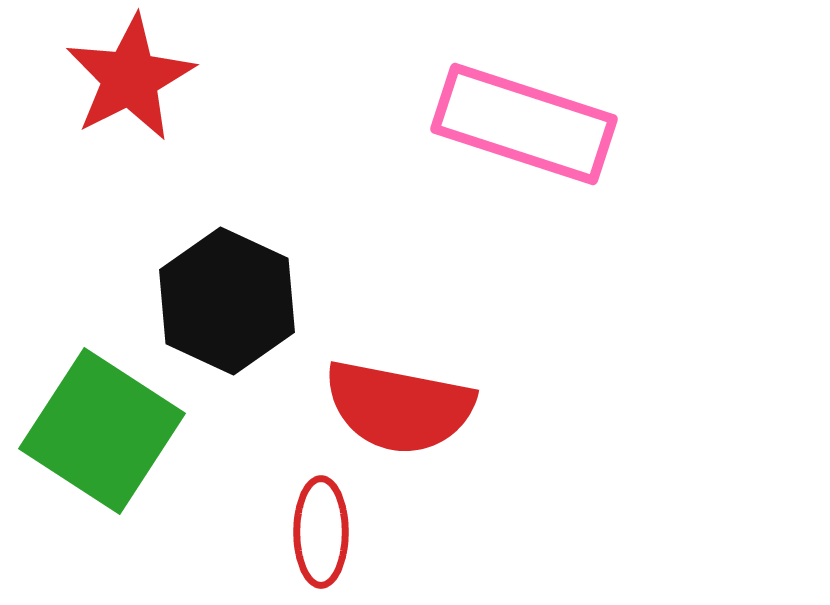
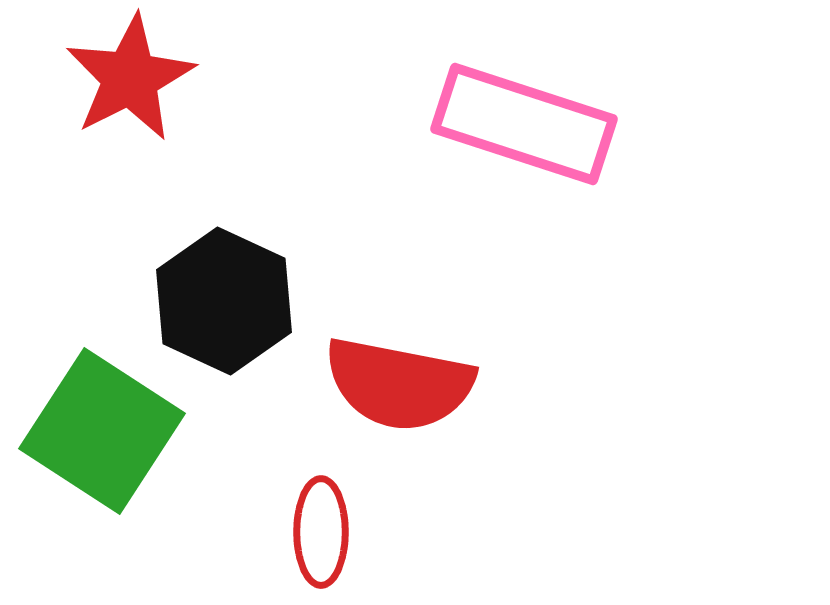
black hexagon: moved 3 px left
red semicircle: moved 23 px up
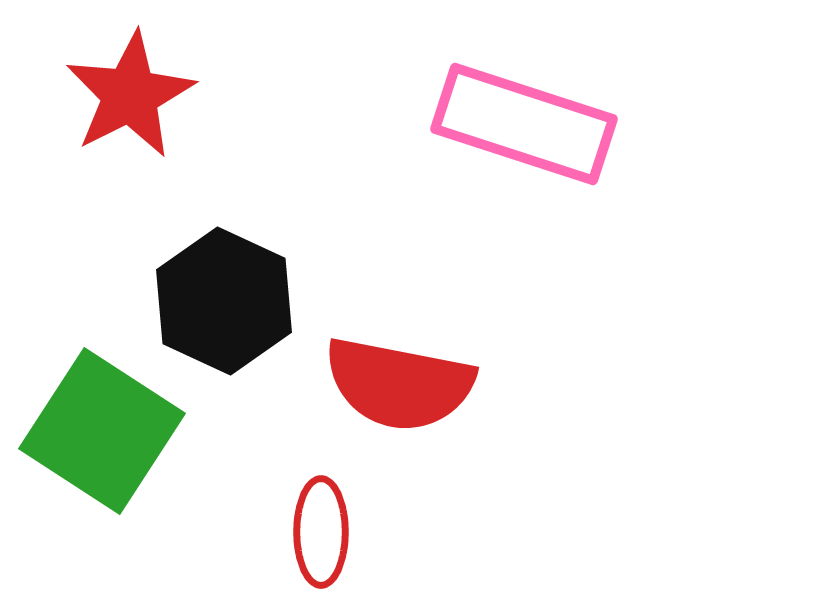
red star: moved 17 px down
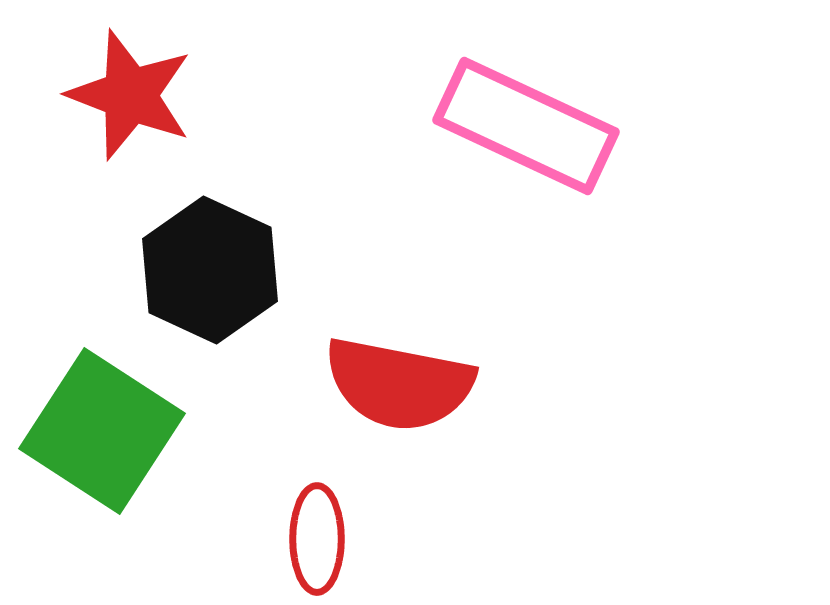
red star: rotated 24 degrees counterclockwise
pink rectangle: moved 2 px right, 2 px down; rotated 7 degrees clockwise
black hexagon: moved 14 px left, 31 px up
red ellipse: moved 4 px left, 7 px down
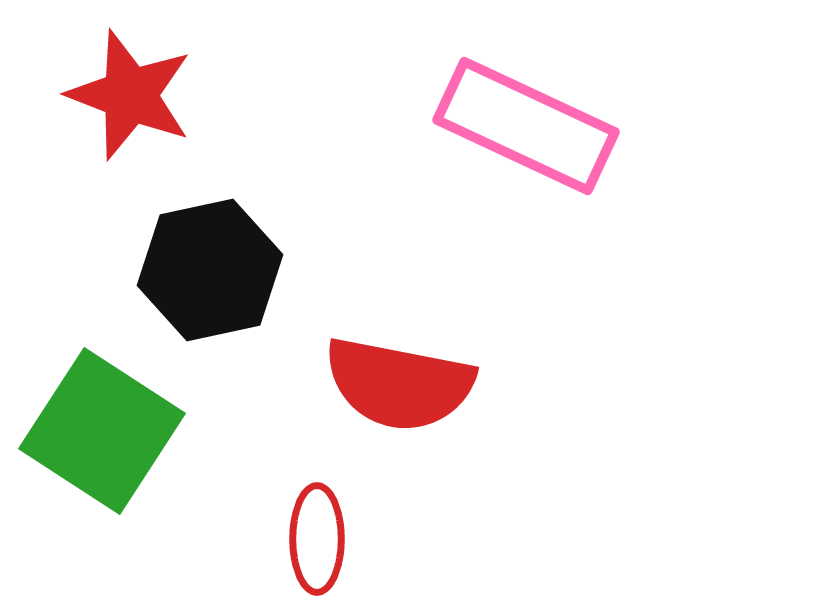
black hexagon: rotated 23 degrees clockwise
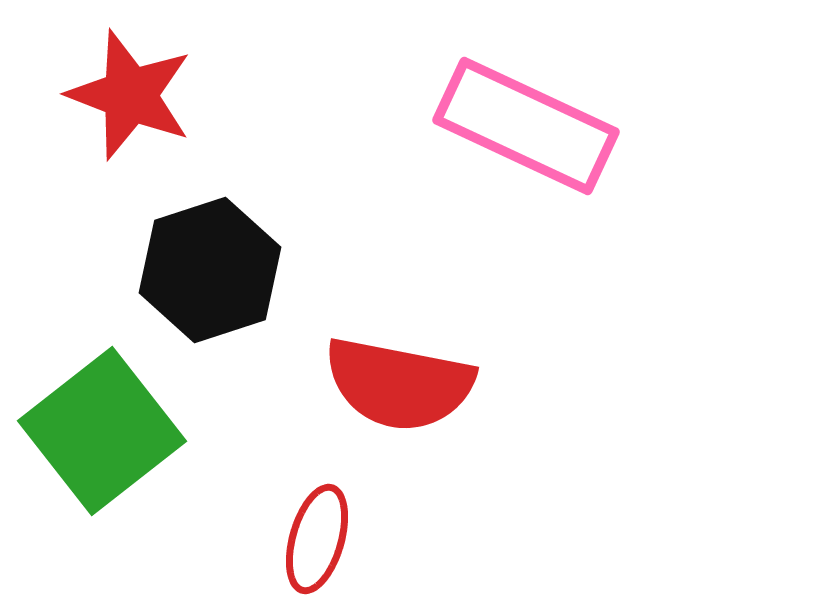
black hexagon: rotated 6 degrees counterclockwise
green square: rotated 19 degrees clockwise
red ellipse: rotated 16 degrees clockwise
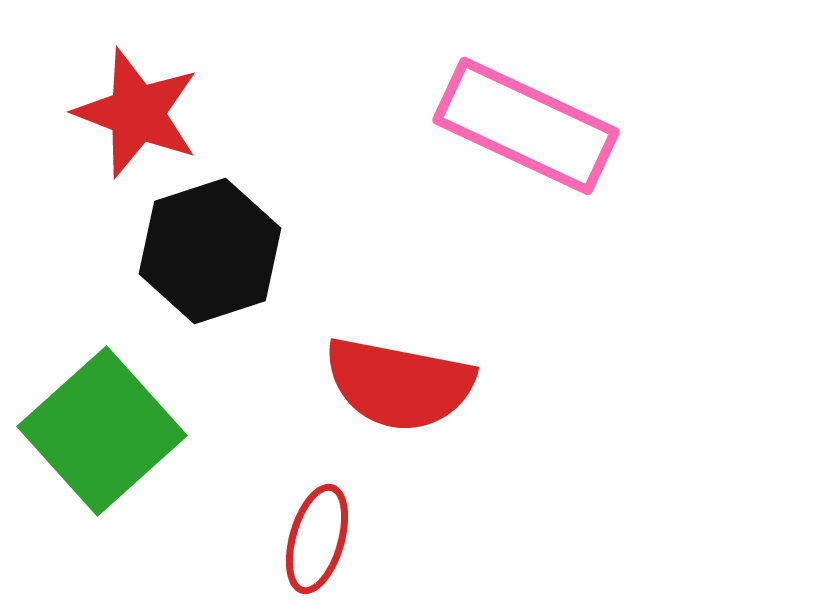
red star: moved 7 px right, 18 px down
black hexagon: moved 19 px up
green square: rotated 4 degrees counterclockwise
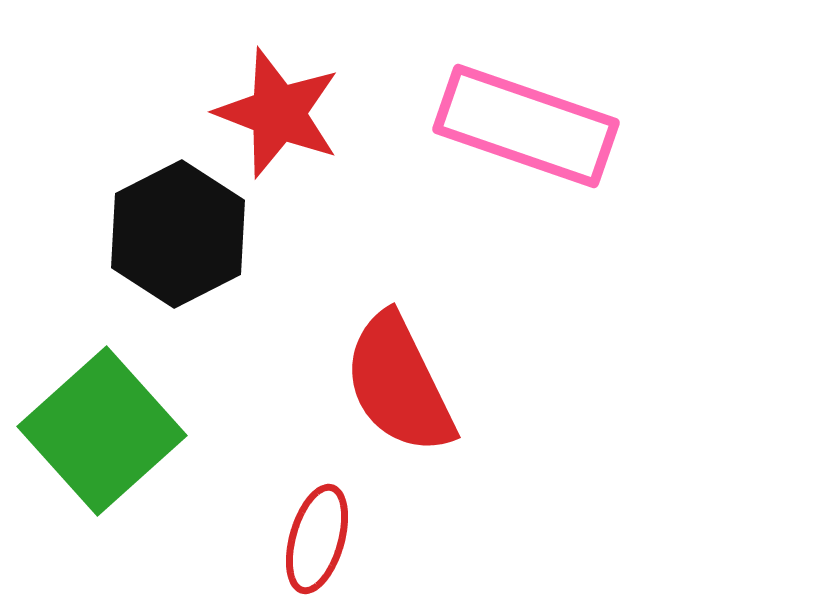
red star: moved 141 px right
pink rectangle: rotated 6 degrees counterclockwise
black hexagon: moved 32 px left, 17 px up; rotated 9 degrees counterclockwise
red semicircle: rotated 53 degrees clockwise
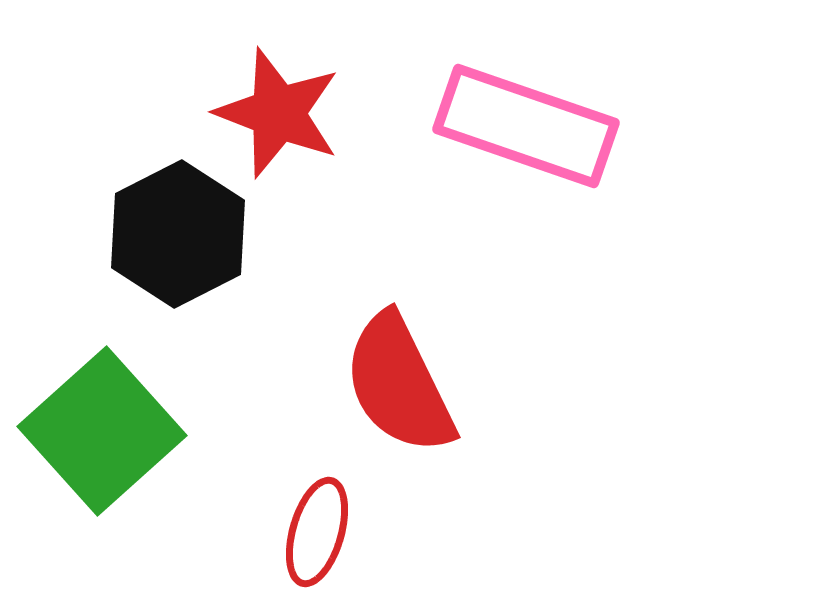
red ellipse: moved 7 px up
